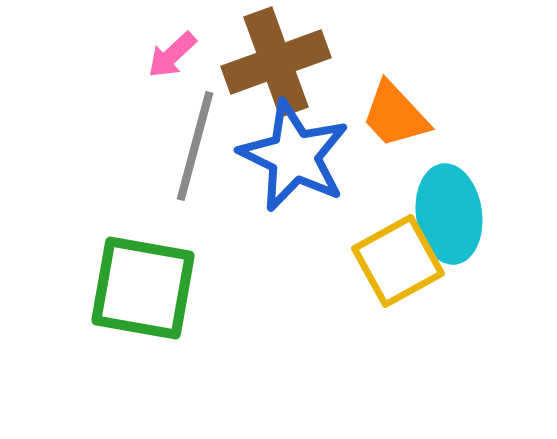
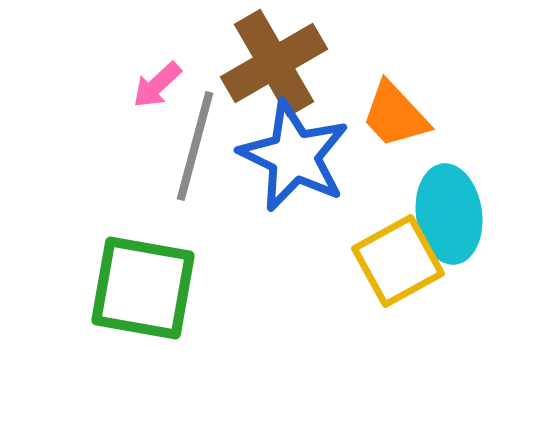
pink arrow: moved 15 px left, 30 px down
brown cross: moved 2 px left, 1 px down; rotated 10 degrees counterclockwise
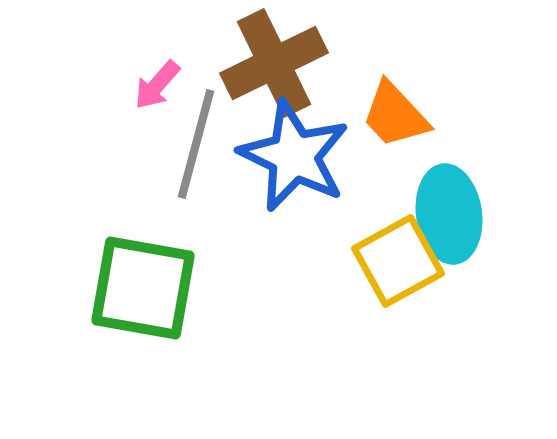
brown cross: rotated 4 degrees clockwise
pink arrow: rotated 6 degrees counterclockwise
gray line: moved 1 px right, 2 px up
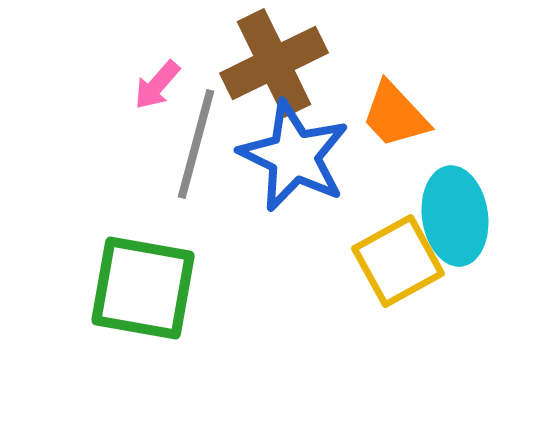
cyan ellipse: moved 6 px right, 2 px down
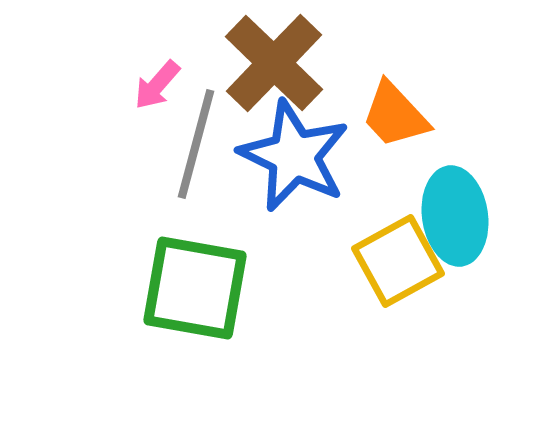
brown cross: rotated 20 degrees counterclockwise
green square: moved 52 px right
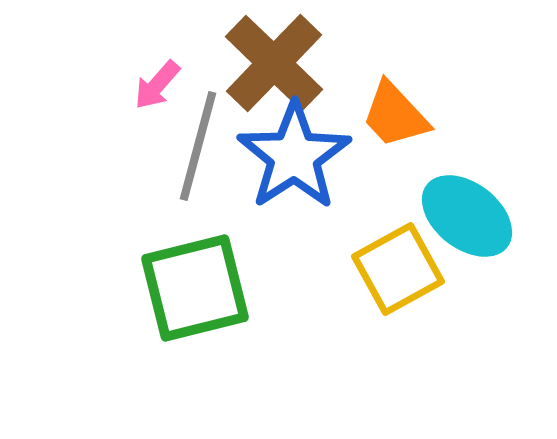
gray line: moved 2 px right, 2 px down
blue star: rotated 13 degrees clockwise
cyan ellipse: moved 12 px right; rotated 44 degrees counterclockwise
yellow square: moved 8 px down
green square: rotated 24 degrees counterclockwise
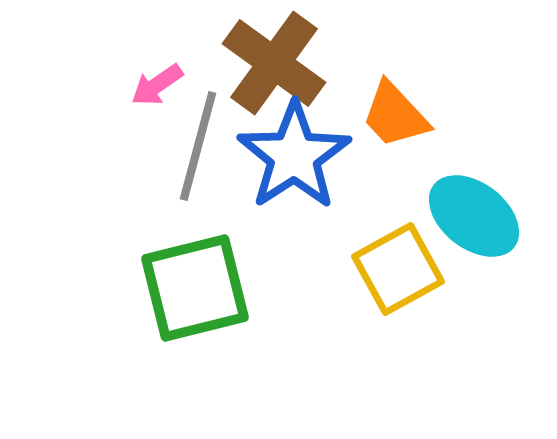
brown cross: rotated 8 degrees counterclockwise
pink arrow: rotated 14 degrees clockwise
cyan ellipse: moved 7 px right
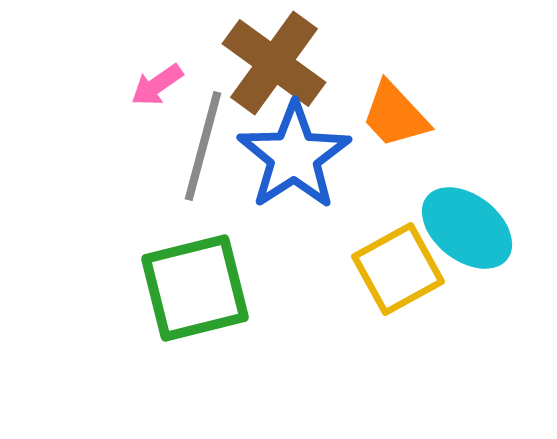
gray line: moved 5 px right
cyan ellipse: moved 7 px left, 12 px down
